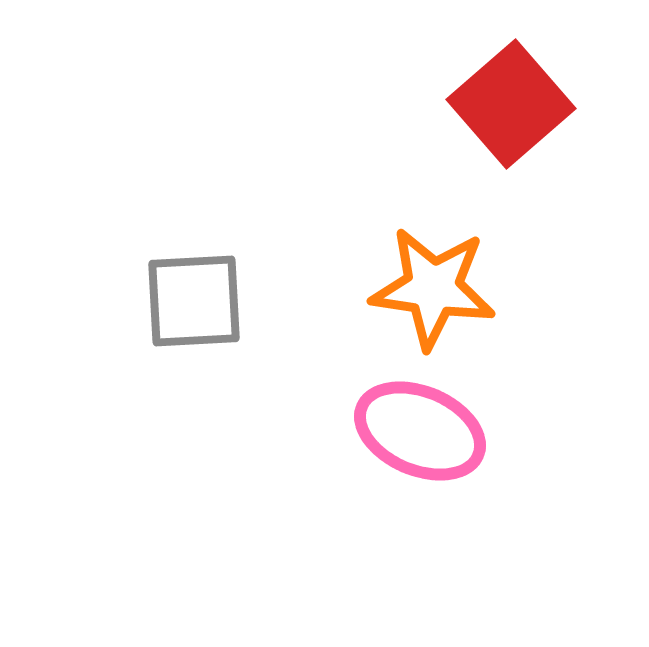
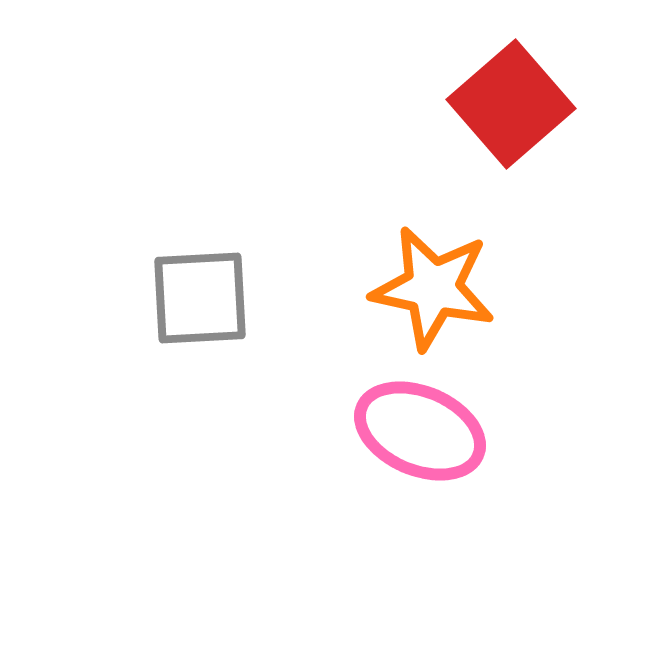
orange star: rotated 4 degrees clockwise
gray square: moved 6 px right, 3 px up
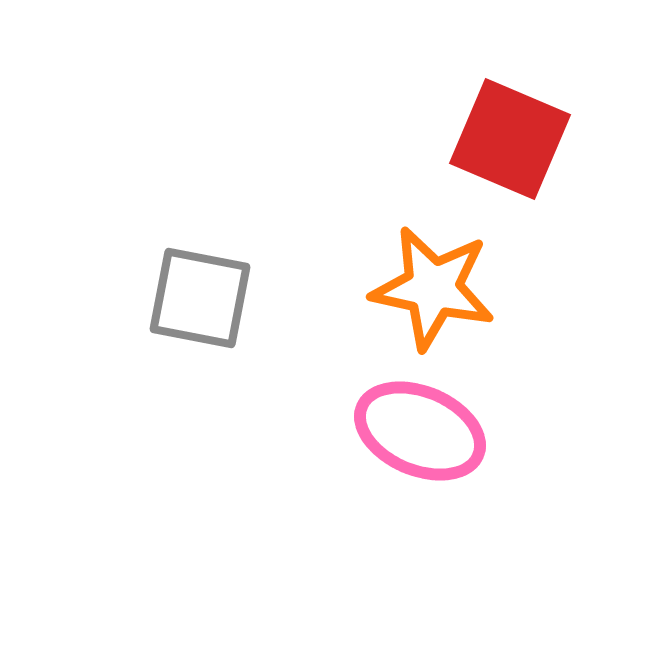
red square: moved 1 px left, 35 px down; rotated 26 degrees counterclockwise
gray square: rotated 14 degrees clockwise
